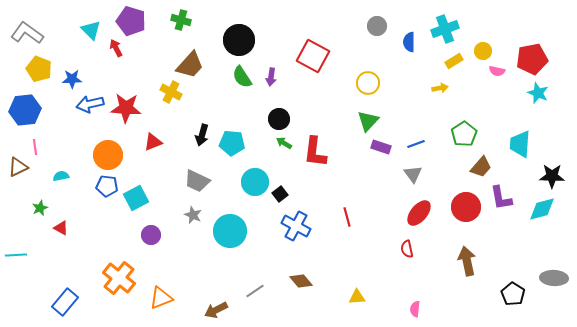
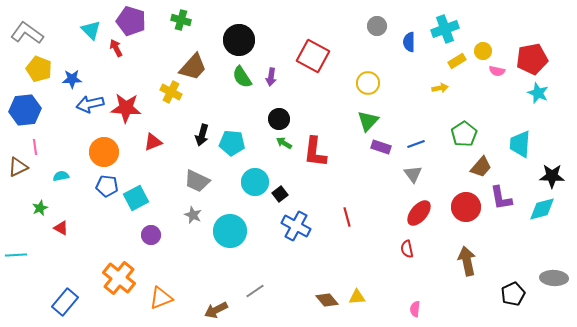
yellow rectangle at (454, 61): moved 3 px right
brown trapezoid at (190, 65): moved 3 px right, 2 px down
orange circle at (108, 155): moved 4 px left, 3 px up
brown diamond at (301, 281): moved 26 px right, 19 px down
black pentagon at (513, 294): rotated 15 degrees clockwise
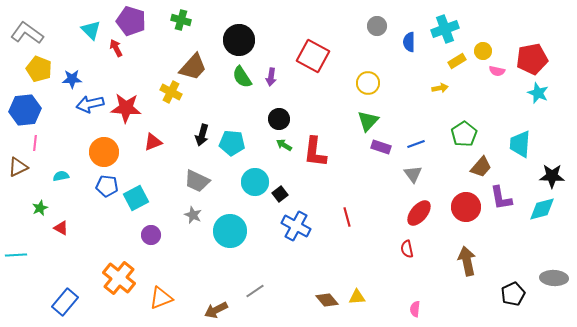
green arrow at (284, 143): moved 2 px down
pink line at (35, 147): moved 4 px up; rotated 14 degrees clockwise
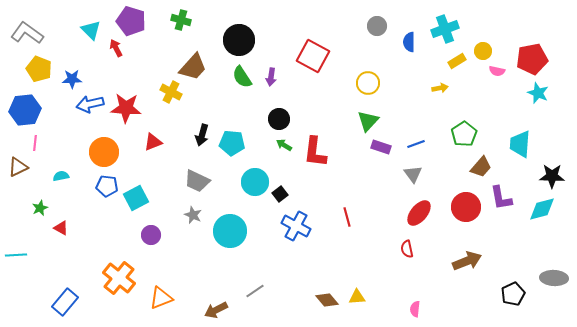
brown arrow at (467, 261): rotated 80 degrees clockwise
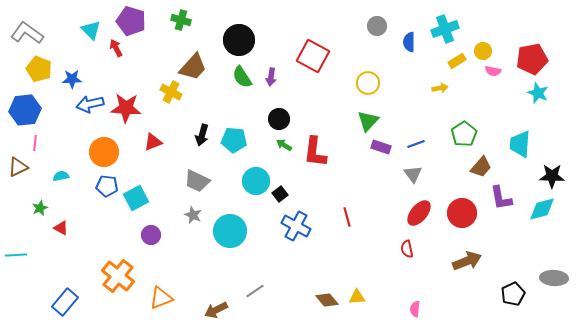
pink semicircle at (497, 71): moved 4 px left
cyan pentagon at (232, 143): moved 2 px right, 3 px up
cyan circle at (255, 182): moved 1 px right, 1 px up
red circle at (466, 207): moved 4 px left, 6 px down
orange cross at (119, 278): moved 1 px left, 2 px up
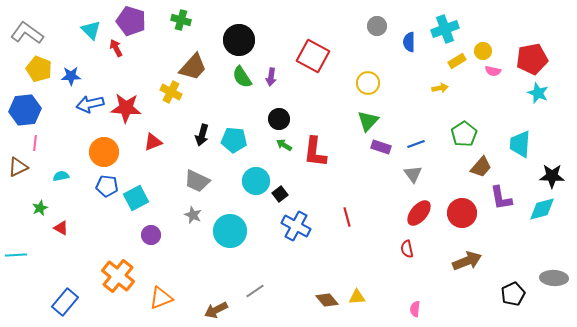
blue star at (72, 79): moved 1 px left, 3 px up
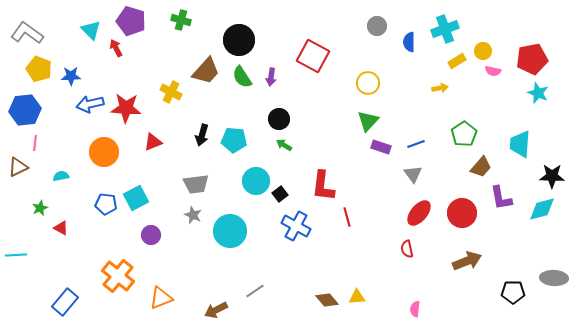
brown trapezoid at (193, 67): moved 13 px right, 4 px down
red L-shape at (315, 152): moved 8 px right, 34 px down
gray trapezoid at (197, 181): moved 1 px left, 3 px down; rotated 32 degrees counterclockwise
blue pentagon at (107, 186): moved 1 px left, 18 px down
black pentagon at (513, 294): moved 2 px up; rotated 25 degrees clockwise
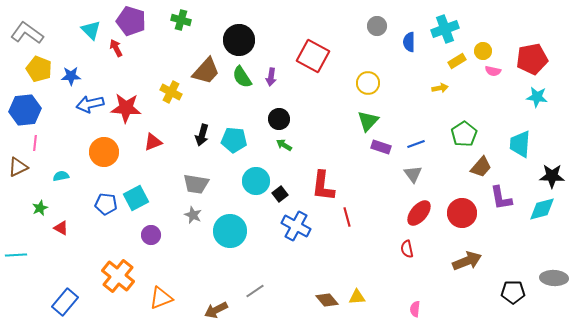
cyan star at (538, 93): moved 1 px left, 4 px down; rotated 15 degrees counterclockwise
gray trapezoid at (196, 184): rotated 16 degrees clockwise
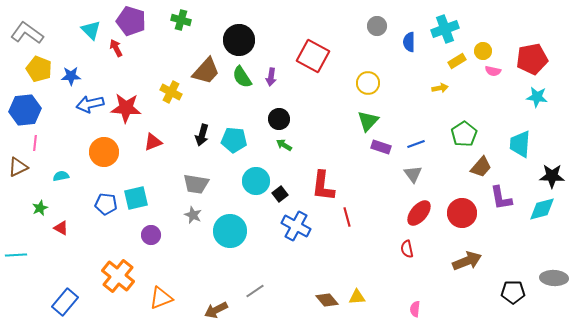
cyan square at (136, 198): rotated 15 degrees clockwise
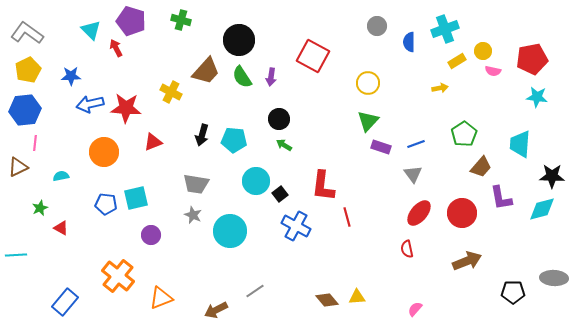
yellow pentagon at (39, 69): moved 11 px left, 1 px down; rotated 25 degrees clockwise
pink semicircle at (415, 309): rotated 35 degrees clockwise
